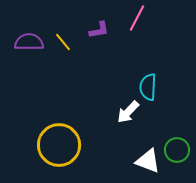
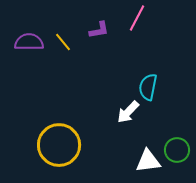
cyan semicircle: rotated 8 degrees clockwise
white triangle: rotated 28 degrees counterclockwise
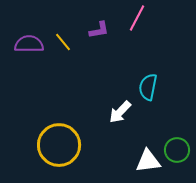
purple semicircle: moved 2 px down
white arrow: moved 8 px left
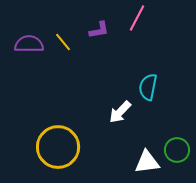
yellow circle: moved 1 px left, 2 px down
white triangle: moved 1 px left, 1 px down
